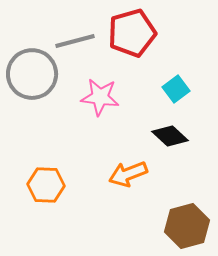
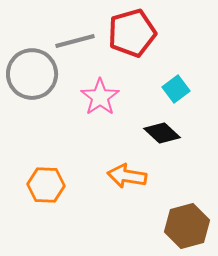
pink star: rotated 30 degrees clockwise
black diamond: moved 8 px left, 3 px up
orange arrow: moved 1 px left, 2 px down; rotated 30 degrees clockwise
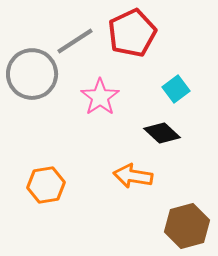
red pentagon: rotated 9 degrees counterclockwise
gray line: rotated 18 degrees counterclockwise
orange arrow: moved 6 px right
orange hexagon: rotated 12 degrees counterclockwise
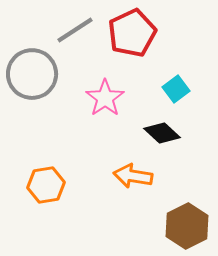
gray line: moved 11 px up
pink star: moved 5 px right, 1 px down
brown hexagon: rotated 12 degrees counterclockwise
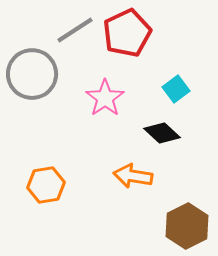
red pentagon: moved 5 px left
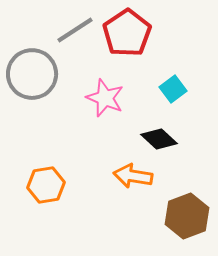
red pentagon: rotated 9 degrees counterclockwise
cyan square: moved 3 px left
pink star: rotated 15 degrees counterclockwise
black diamond: moved 3 px left, 6 px down
brown hexagon: moved 10 px up; rotated 6 degrees clockwise
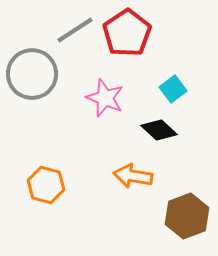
black diamond: moved 9 px up
orange hexagon: rotated 24 degrees clockwise
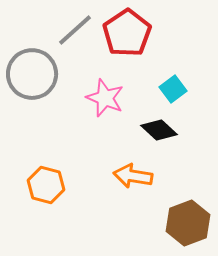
gray line: rotated 9 degrees counterclockwise
brown hexagon: moved 1 px right, 7 px down
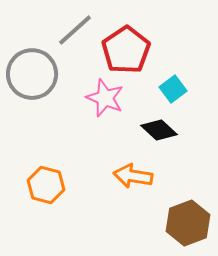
red pentagon: moved 1 px left, 17 px down
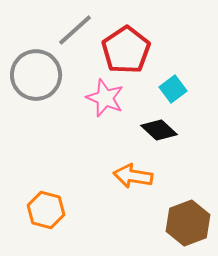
gray circle: moved 4 px right, 1 px down
orange hexagon: moved 25 px down
